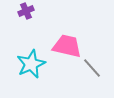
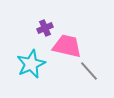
purple cross: moved 19 px right, 17 px down
gray line: moved 3 px left, 3 px down
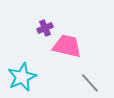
cyan star: moved 9 px left, 13 px down
gray line: moved 1 px right, 12 px down
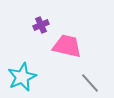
purple cross: moved 4 px left, 3 px up
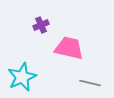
pink trapezoid: moved 2 px right, 2 px down
gray line: rotated 35 degrees counterclockwise
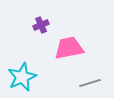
pink trapezoid: rotated 24 degrees counterclockwise
gray line: rotated 30 degrees counterclockwise
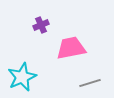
pink trapezoid: moved 2 px right
